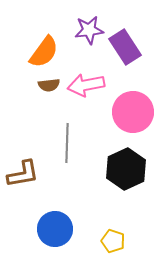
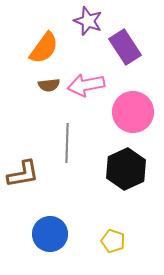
purple star: moved 1 px left, 9 px up; rotated 28 degrees clockwise
orange semicircle: moved 4 px up
blue circle: moved 5 px left, 5 px down
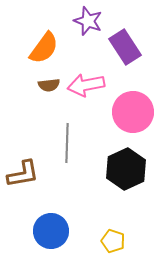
blue circle: moved 1 px right, 3 px up
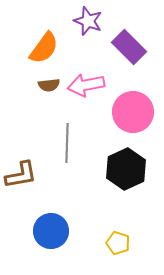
purple rectangle: moved 4 px right; rotated 12 degrees counterclockwise
brown L-shape: moved 2 px left, 1 px down
yellow pentagon: moved 5 px right, 2 px down
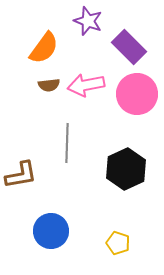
pink circle: moved 4 px right, 18 px up
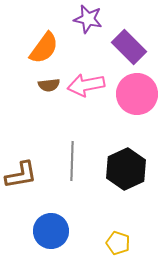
purple star: moved 2 px up; rotated 8 degrees counterclockwise
gray line: moved 5 px right, 18 px down
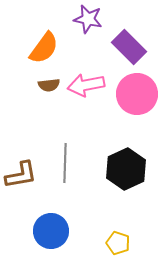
gray line: moved 7 px left, 2 px down
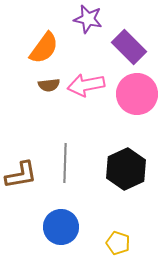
blue circle: moved 10 px right, 4 px up
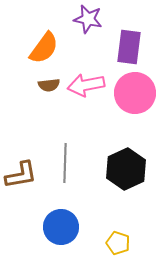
purple rectangle: rotated 52 degrees clockwise
pink circle: moved 2 px left, 1 px up
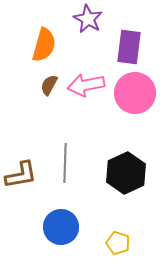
purple star: rotated 16 degrees clockwise
orange semicircle: moved 3 px up; rotated 20 degrees counterclockwise
brown semicircle: rotated 125 degrees clockwise
black hexagon: moved 4 px down
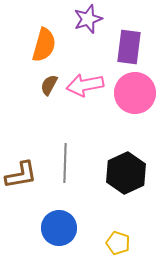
purple star: rotated 24 degrees clockwise
pink arrow: moved 1 px left
blue circle: moved 2 px left, 1 px down
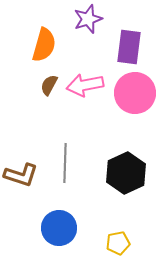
brown L-shape: rotated 28 degrees clockwise
yellow pentagon: rotated 30 degrees counterclockwise
